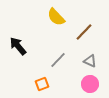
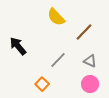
orange square: rotated 24 degrees counterclockwise
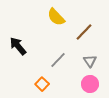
gray triangle: rotated 32 degrees clockwise
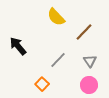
pink circle: moved 1 px left, 1 px down
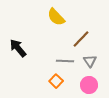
brown line: moved 3 px left, 7 px down
black arrow: moved 2 px down
gray line: moved 7 px right, 1 px down; rotated 48 degrees clockwise
orange square: moved 14 px right, 3 px up
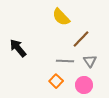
yellow semicircle: moved 5 px right
pink circle: moved 5 px left
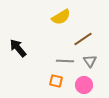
yellow semicircle: rotated 78 degrees counterclockwise
brown line: moved 2 px right; rotated 12 degrees clockwise
orange square: rotated 32 degrees counterclockwise
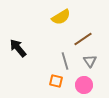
gray line: rotated 72 degrees clockwise
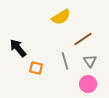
orange square: moved 20 px left, 13 px up
pink circle: moved 4 px right, 1 px up
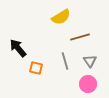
brown line: moved 3 px left, 2 px up; rotated 18 degrees clockwise
